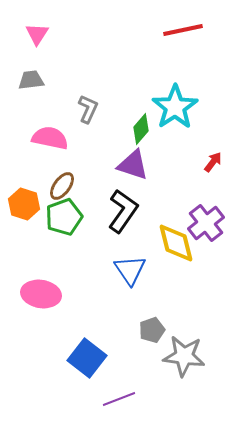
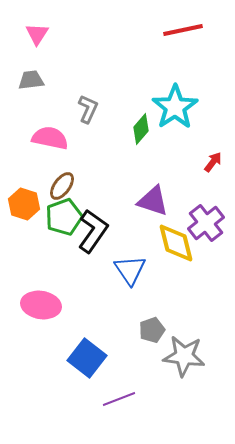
purple triangle: moved 20 px right, 36 px down
black L-shape: moved 30 px left, 20 px down
pink ellipse: moved 11 px down
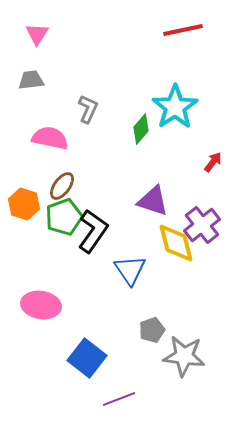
purple cross: moved 4 px left, 2 px down
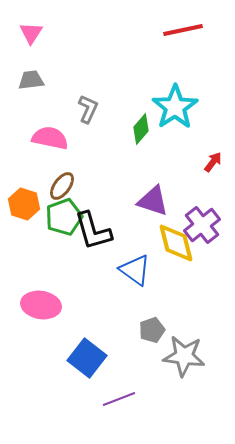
pink triangle: moved 6 px left, 1 px up
black L-shape: rotated 129 degrees clockwise
blue triangle: moved 5 px right; rotated 20 degrees counterclockwise
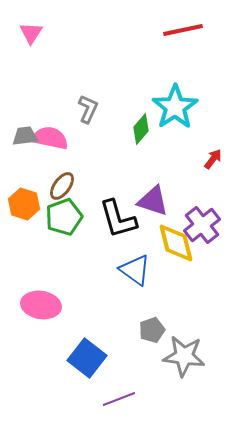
gray trapezoid: moved 6 px left, 56 px down
red arrow: moved 3 px up
black L-shape: moved 25 px right, 12 px up
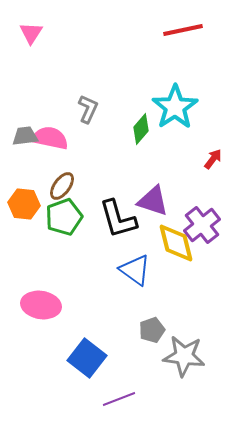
orange hexagon: rotated 12 degrees counterclockwise
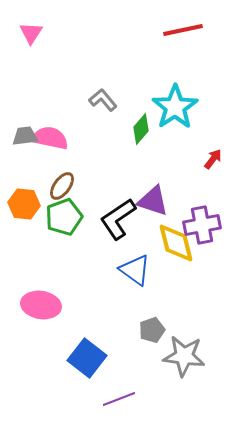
gray L-shape: moved 15 px right, 9 px up; rotated 64 degrees counterclockwise
black L-shape: rotated 72 degrees clockwise
purple cross: rotated 27 degrees clockwise
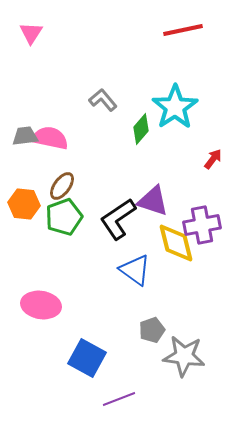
blue square: rotated 9 degrees counterclockwise
